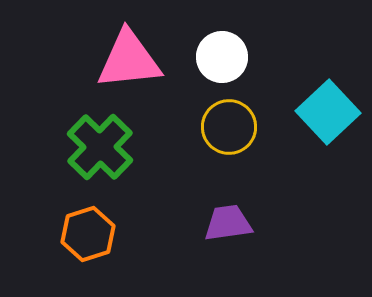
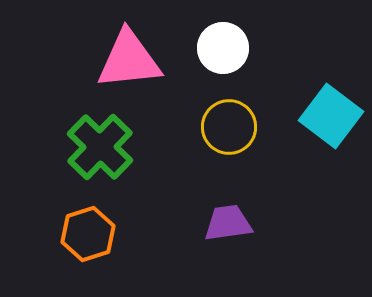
white circle: moved 1 px right, 9 px up
cyan square: moved 3 px right, 4 px down; rotated 10 degrees counterclockwise
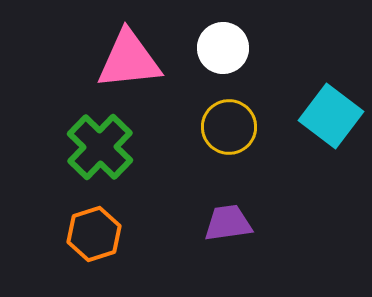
orange hexagon: moved 6 px right
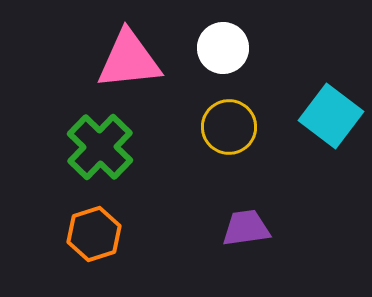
purple trapezoid: moved 18 px right, 5 px down
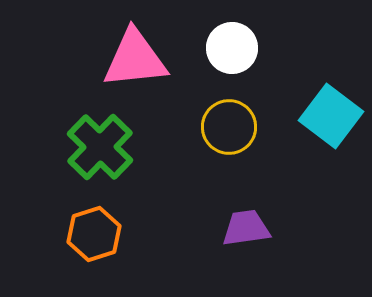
white circle: moved 9 px right
pink triangle: moved 6 px right, 1 px up
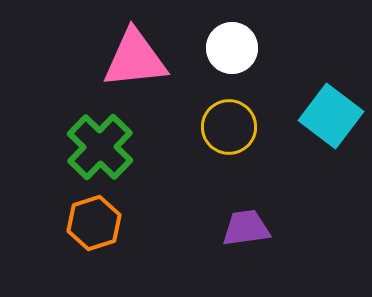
orange hexagon: moved 11 px up
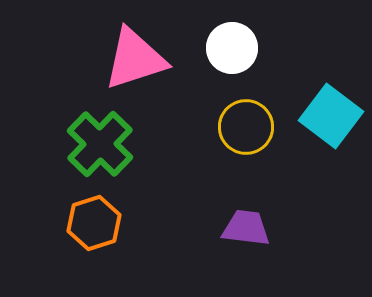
pink triangle: rotated 12 degrees counterclockwise
yellow circle: moved 17 px right
green cross: moved 3 px up
purple trapezoid: rotated 15 degrees clockwise
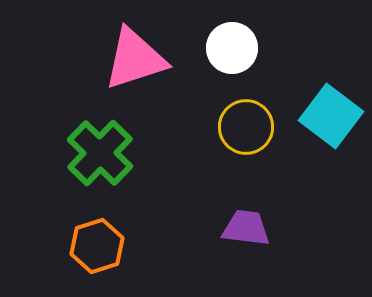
green cross: moved 9 px down
orange hexagon: moved 3 px right, 23 px down
